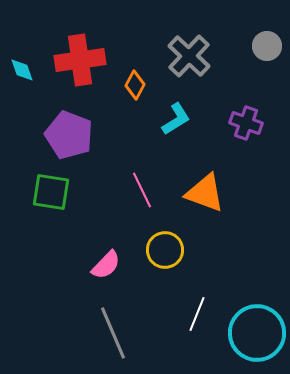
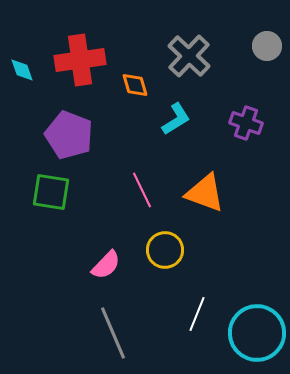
orange diamond: rotated 44 degrees counterclockwise
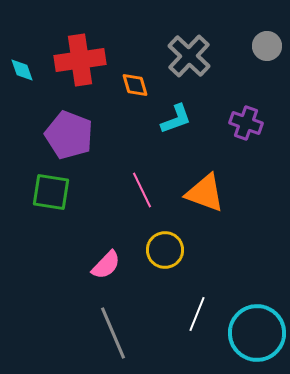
cyan L-shape: rotated 12 degrees clockwise
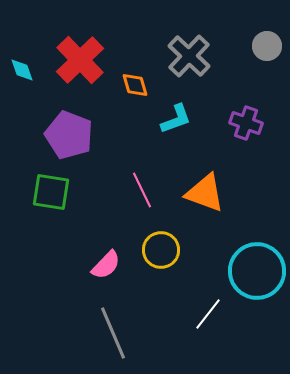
red cross: rotated 36 degrees counterclockwise
yellow circle: moved 4 px left
white line: moved 11 px right; rotated 16 degrees clockwise
cyan circle: moved 62 px up
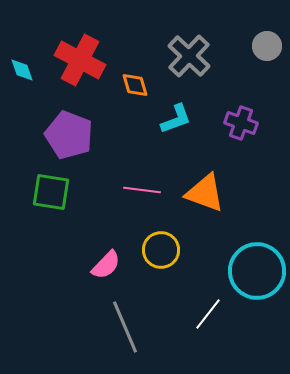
red cross: rotated 18 degrees counterclockwise
purple cross: moved 5 px left
pink line: rotated 57 degrees counterclockwise
gray line: moved 12 px right, 6 px up
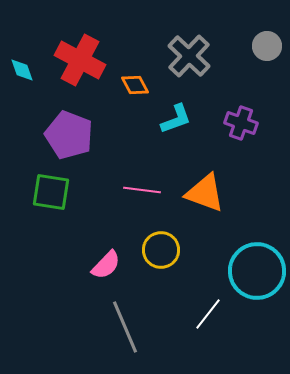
orange diamond: rotated 12 degrees counterclockwise
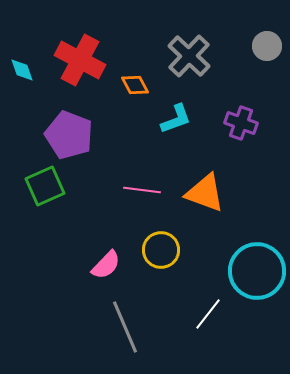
green square: moved 6 px left, 6 px up; rotated 33 degrees counterclockwise
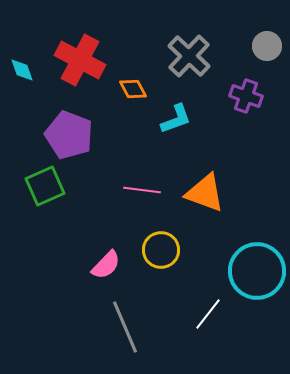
orange diamond: moved 2 px left, 4 px down
purple cross: moved 5 px right, 27 px up
